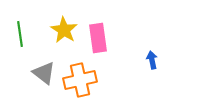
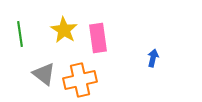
blue arrow: moved 1 px right, 2 px up; rotated 24 degrees clockwise
gray triangle: moved 1 px down
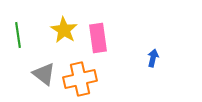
green line: moved 2 px left, 1 px down
orange cross: moved 1 px up
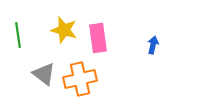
yellow star: rotated 16 degrees counterclockwise
blue arrow: moved 13 px up
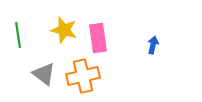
orange cross: moved 3 px right, 3 px up
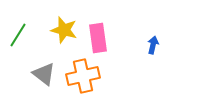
green line: rotated 40 degrees clockwise
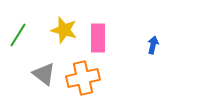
pink rectangle: rotated 8 degrees clockwise
orange cross: moved 2 px down
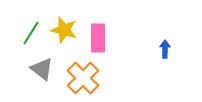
green line: moved 13 px right, 2 px up
blue arrow: moved 12 px right, 4 px down; rotated 12 degrees counterclockwise
gray triangle: moved 2 px left, 5 px up
orange cross: rotated 32 degrees counterclockwise
